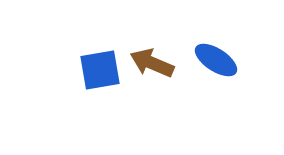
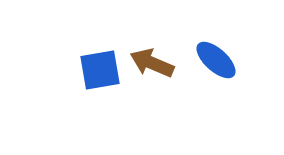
blue ellipse: rotated 9 degrees clockwise
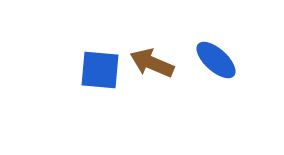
blue square: rotated 15 degrees clockwise
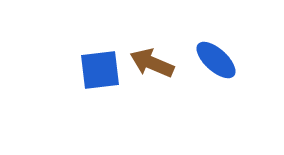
blue square: rotated 12 degrees counterclockwise
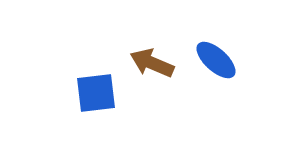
blue square: moved 4 px left, 23 px down
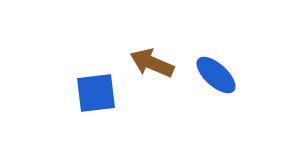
blue ellipse: moved 15 px down
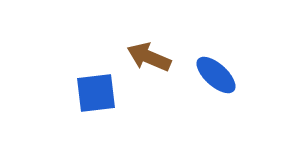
brown arrow: moved 3 px left, 6 px up
